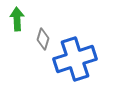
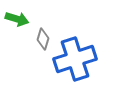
green arrow: rotated 110 degrees clockwise
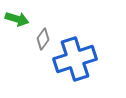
gray diamond: rotated 20 degrees clockwise
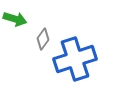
green arrow: moved 2 px left
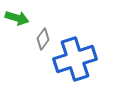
green arrow: moved 2 px right, 1 px up
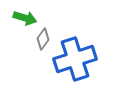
green arrow: moved 8 px right
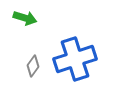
gray diamond: moved 10 px left, 27 px down
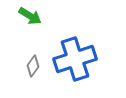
green arrow: moved 5 px right, 2 px up; rotated 15 degrees clockwise
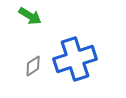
gray diamond: rotated 20 degrees clockwise
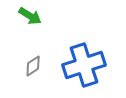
blue cross: moved 9 px right, 6 px down
